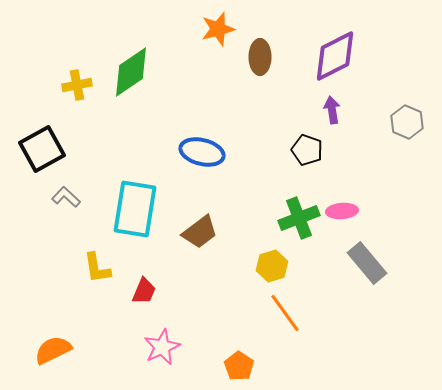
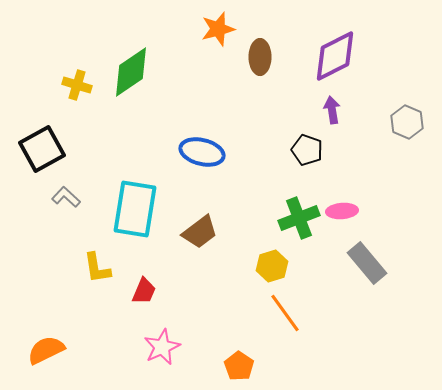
yellow cross: rotated 28 degrees clockwise
orange semicircle: moved 7 px left
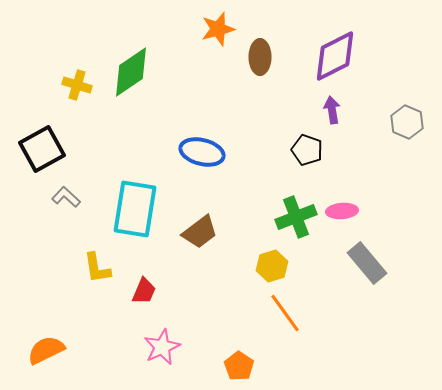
green cross: moved 3 px left, 1 px up
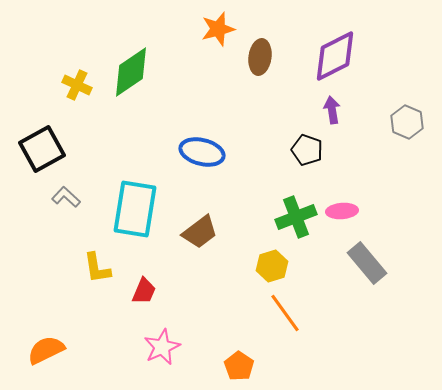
brown ellipse: rotated 8 degrees clockwise
yellow cross: rotated 8 degrees clockwise
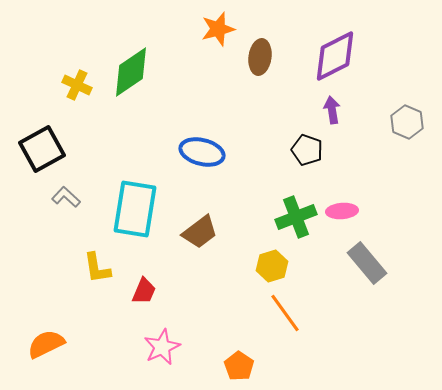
orange semicircle: moved 6 px up
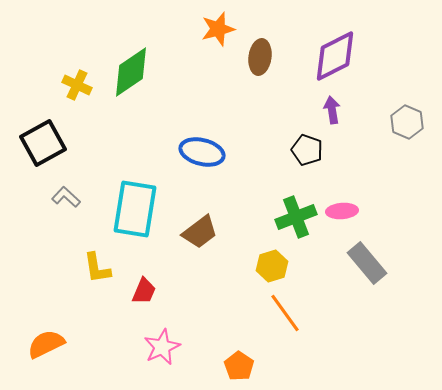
black square: moved 1 px right, 6 px up
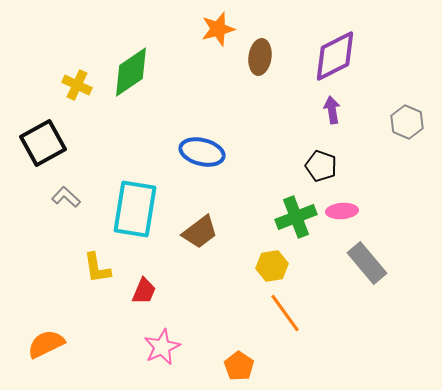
black pentagon: moved 14 px right, 16 px down
yellow hexagon: rotated 8 degrees clockwise
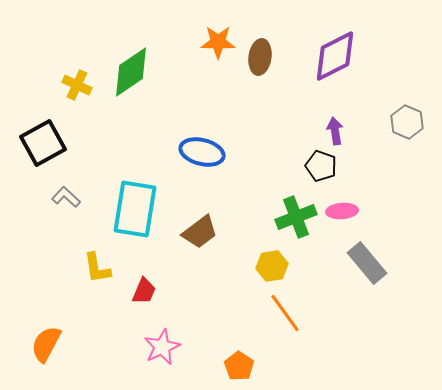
orange star: moved 13 px down; rotated 16 degrees clockwise
purple arrow: moved 3 px right, 21 px down
orange semicircle: rotated 36 degrees counterclockwise
